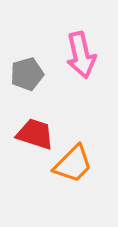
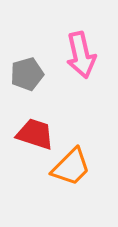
orange trapezoid: moved 2 px left, 3 px down
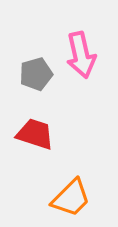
gray pentagon: moved 9 px right
orange trapezoid: moved 31 px down
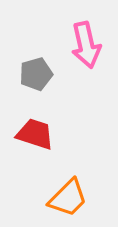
pink arrow: moved 5 px right, 10 px up
orange trapezoid: moved 3 px left
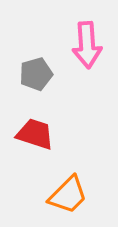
pink arrow: moved 1 px right; rotated 9 degrees clockwise
orange trapezoid: moved 3 px up
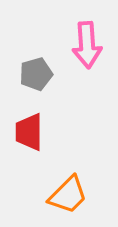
red trapezoid: moved 6 px left, 2 px up; rotated 108 degrees counterclockwise
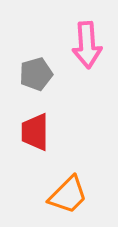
red trapezoid: moved 6 px right
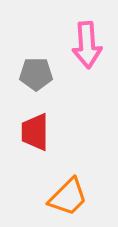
gray pentagon: rotated 16 degrees clockwise
orange trapezoid: moved 2 px down
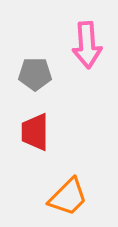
gray pentagon: moved 1 px left
